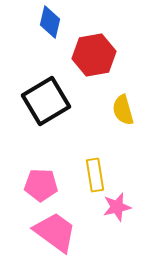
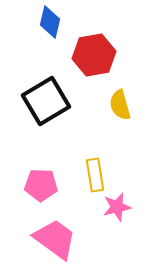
yellow semicircle: moved 3 px left, 5 px up
pink trapezoid: moved 7 px down
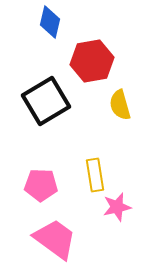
red hexagon: moved 2 px left, 6 px down
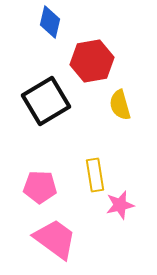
pink pentagon: moved 1 px left, 2 px down
pink star: moved 3 px right, 2 px up
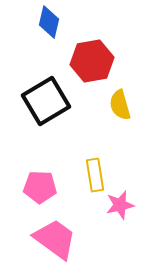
blue diamond: moved 1 px left
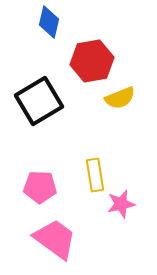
black square: moved 7 px left
yellow semicircle: moved 7 px up; rotated 96 degrees counterclockwise
pink star: moved 1 px right, 1 px up
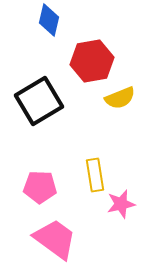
blue diamond: moved 2 px up
